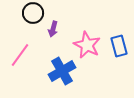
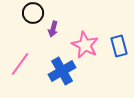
pink star: moved 2 px left
pink line: moved 9 px down
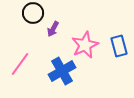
purple arrow: rotated 14 degrees clockwise
pink star: rotated 20 degrees clockwise
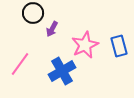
purple arrow: moved 1 px left
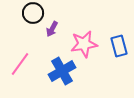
pink star: moved 1 px left, 1 px up; rotated 16 degrees clockwise
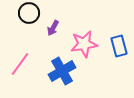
black circle: moved 4 px left
purple arrow: moved 1 px right, 1 px up
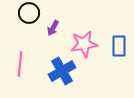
blue rectangle: rotated 15 degrees clockwise
pink line: rotated 30 degrees counterclockwise
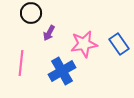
black circle: moved 2 px right
purple arrow: moved 4 px left, 5 px down
blue rectangle: moved 2 px up; rotated 35 degrees counterclockwise
pink line: moved 1 px right, 1 px up
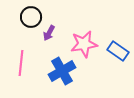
black circle: moved 4 px down
blue rectangle: moved 1 px left, 7 px down; rotated 20 degrees counterclockwise
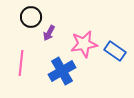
blue rectangle: moved 3 px left
